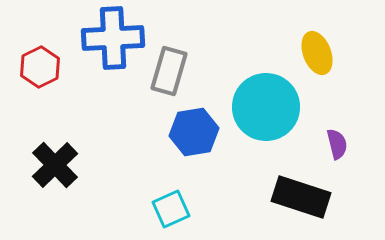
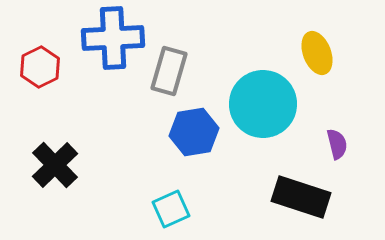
cyan circle: moved 3 px left, 3 px up
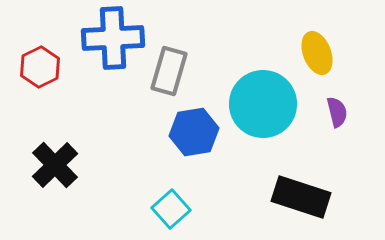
purple semicircle: moved 32 px up
cyan square: rotated 18 degrees counterclockwise
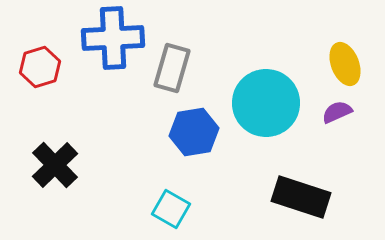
yellow ellipse: moved 28 px right, 11 px down
red hexagon: rotated 9 degrees clockwise
gray rectangle: moved 3 px right, 3 px up
cyan circle: moved 3 px right, 1 px up
purple semicircle: rotated 100 degrees counterclockwise
cyan square: rotated 18 degrees counterclockwise
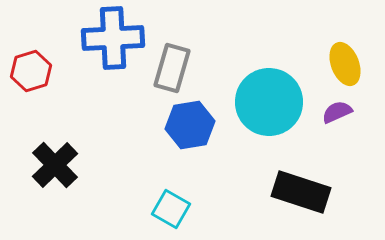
red hexagon: moved 9 px left, 4 px down
cyan circle: moved 3 px right, 1 px up
blue hexagon: moved 4 px left, 7 px up
black rectangle: moved 5 px up
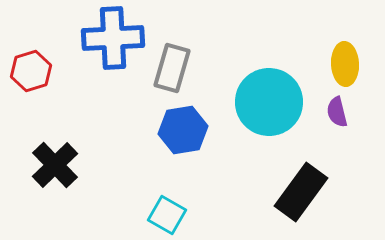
yellow ellipse: rotated 18 degrees clockwise
purple semicircle: rotated 80 degrees counterclockwise
blue hexagon: moved 7 px left, 5 px down
black rectangle: rotated 72 degrees counterclockwise
cyan square: moved 4 px left, 6 px down
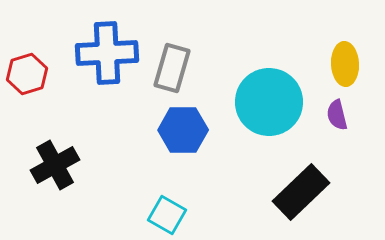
blue cross: moved 6 px left, 15 px down
red hexagon: moved 4 px left, 3 px down
purple semicircle: moved 3 px down
blue hexagon: rotated 9 degrees clockwise
black cross: rotated 15 degrees clockwise
black rectangle: rotated 10 degrees clockwise
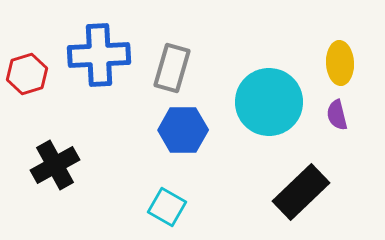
blue cross: moved 8 px left, 2 px down
yellow ellipse: moved 5 px left, 1 px up
cyan square: moved 8 px up
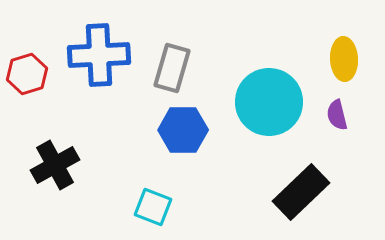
yellow ellipse: moved 4 px right, 4 px up
cyan square: moved 14 px left; rotated 9 degrees counterclockwise
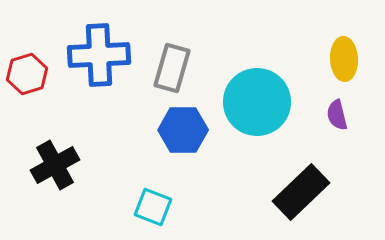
cyan circle: moved 12 px left
